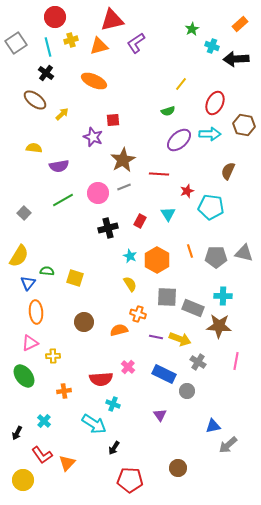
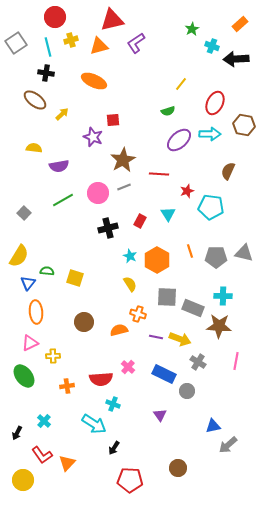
black cross at (46, 73): rotated 28 degrees counterclockwise
orange cross at (64, 391): moved 3 px right, 5 px up
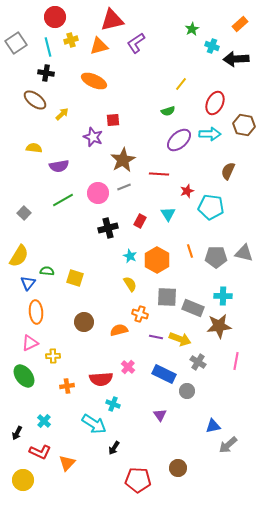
orange cross at (138, 314): moved 2 px right
brown star at (219, 326): rotated 10 degrees counterclockwise
red L-shape at (42, 455): moved 2 px left, 3 px up; rotated 30 degrees counterclockwise
red pentagon at (130, 480): moved 8 px right
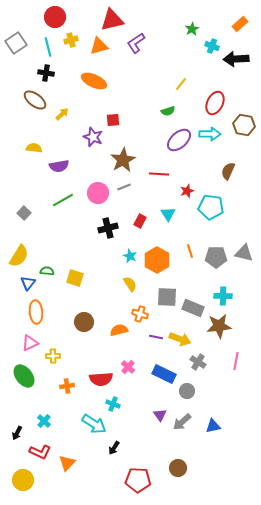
gray arrow at (228, 445): moved 46 px left, 23 px up
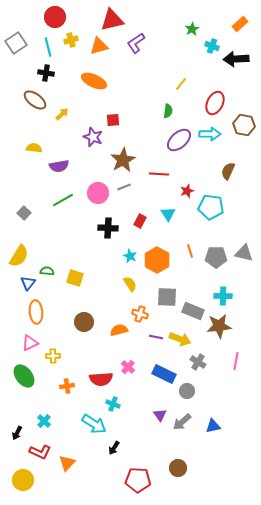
green semicircle at (168, 111): rotated 64 degrees counterclockwise
black cross at (108, 228): rotated 18 degrees clockwise
gray rectangle at (193, 308): moved 3 px down
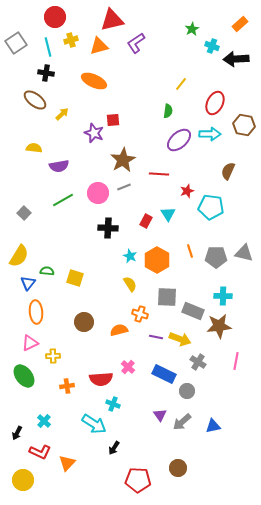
purple star at (93, 137): moved 1 px right, 4 px up
red rectangle at (140, 221): moved 6 px right
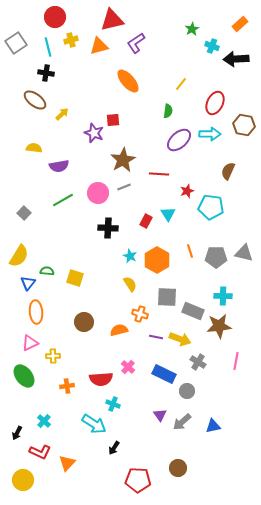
orange ellipse at (94, 81): moved 34 px right; rotated 25 degrees clockwise
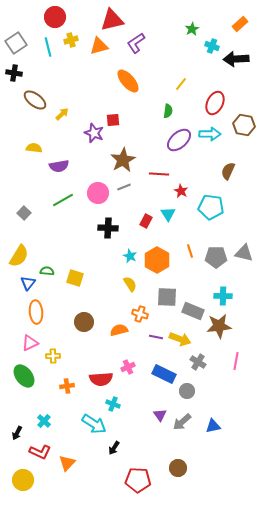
black cross at (46, 73): moved 32 px left
red star at (187, 191): moved 6 px left; rotated 24 degrees counterclockwise
pink cross at (128, 367): rotated 24 degrees clockwise
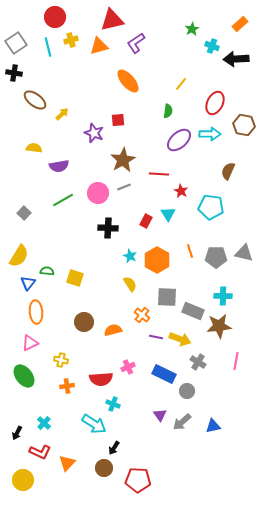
red square at (113, 120): moved 5 px right
orange cross at (140, 314): moved 2 px right, 1 px down; rotated 21 degrees clockwise
orange semicircle at (119, 330): moved 6 px left
yellow cross at (53, 356): moved 8 px right, 4 px down; rotated 16 degrees clockwise
cyan cross at (44, 421): moved 2 px down
brown circle at (178, 468): moved 74 px left
